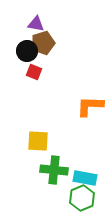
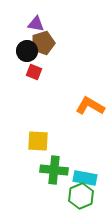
orange L-shape: rotated 28 degrees clockwise
green hexagon: moved 1 px left, 2 px up
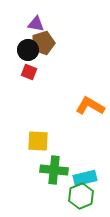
black circle: moved 1 px right, 1 px up
red square: moved 5 px left
cyan rectangle: rotated 25 degrees counterclockwise
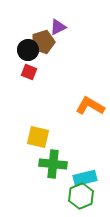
purple triangle: moved 22 px right, 3 px down; rotated 36 degrees counterclockwise
brown pentagon: moved 1 px up
yellow square: moved 4 px up; rotated 10 degrees clockwise
green cross: moved 1 px left, 6 px up
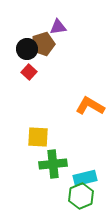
purple triangle: rotated 18 degrees clockwise
brown pentagon: moved 2 px down
black circle: moved 1 px left, 1 px up
red square: rotated 21 degrees clockwise
yellow square: rotated 10 degrees counterclockwise
green cross: rotated 12 degrees counterclockwise
